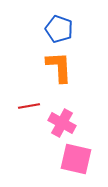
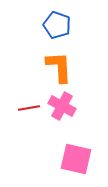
blue pentagon: moved 2 px left, 4 px up
red line: moved 2 px down
pink cross: moved 17 px up
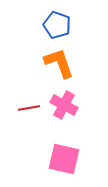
orange L-shape: moved 4 px up; rotated 16 degrees counterclockwise
pink cross: moved 2 px right, 1 px up
pink square: moved 12 px left
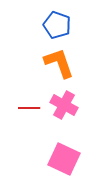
red line: rotated 10 degrees clockwise
pink square: rotated 12 degrees clockwise
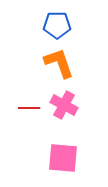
blue pentagon: rotated 20 degrees counterclockwise
pink square: moved 1 px left, 1 px up; rotated 20 degrees counterclockwise
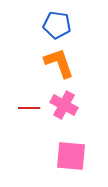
blue pentagon: rotated 8 degrees clockwise
pink square: moved 8 px right, 2 px up
